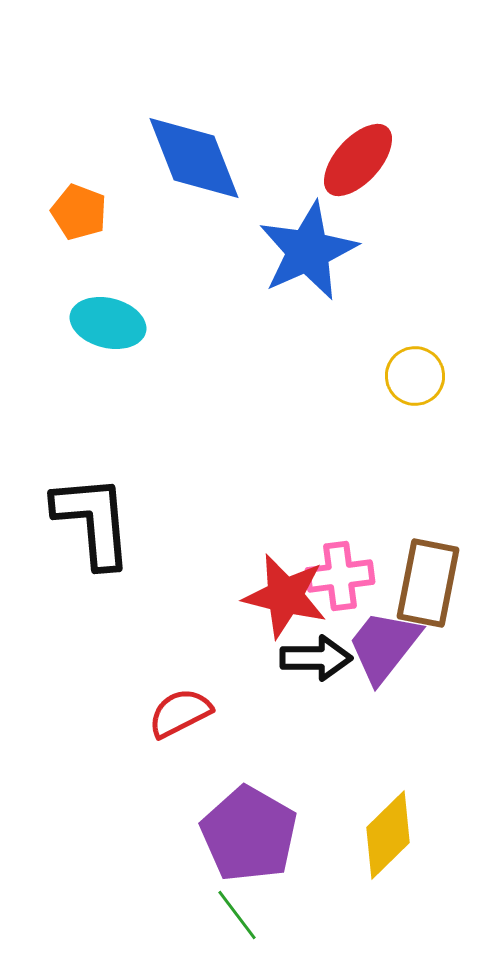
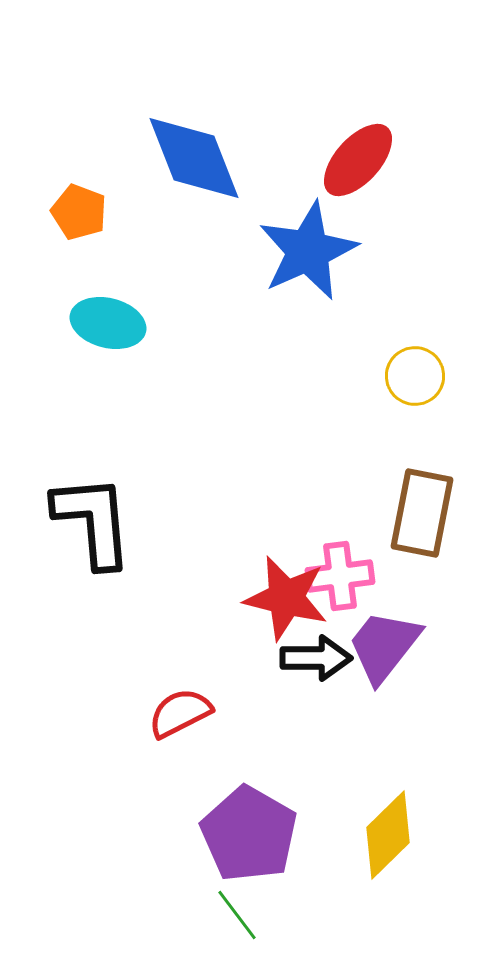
brown rectangle: moved 6 px left, 70 px up
red star: moved 1 px right, 2 px down
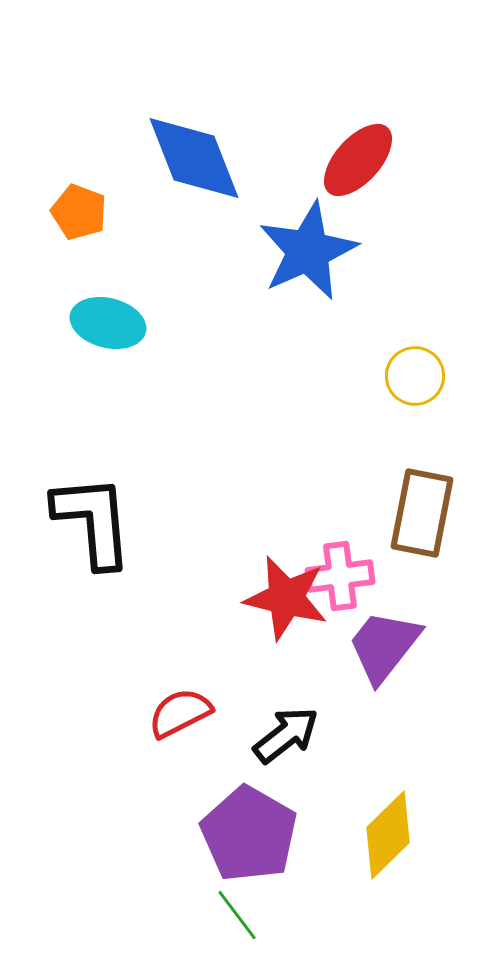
black arrow: moved 30 px left, 77 px down; rotated 38 degrees counterclockwise
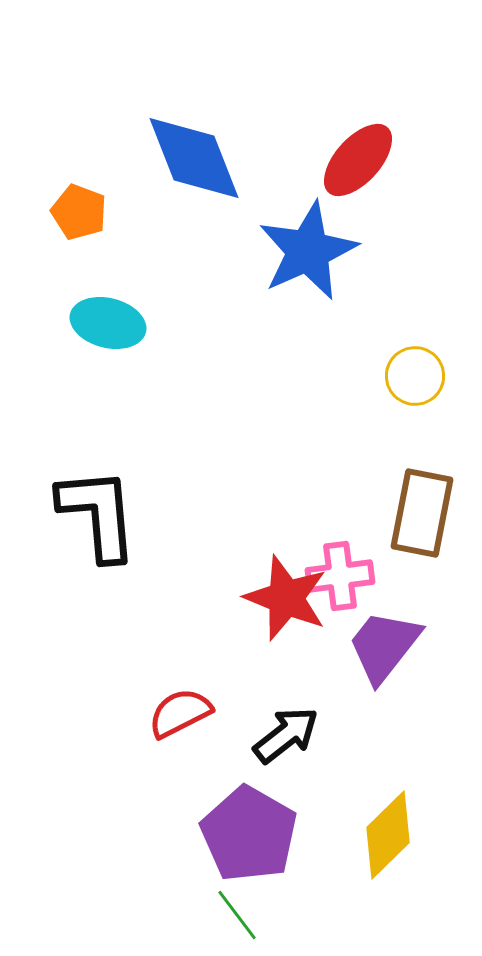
black L-shape: moved 5 px right, 7 px up
red star: rotated 8 degrees clockwise
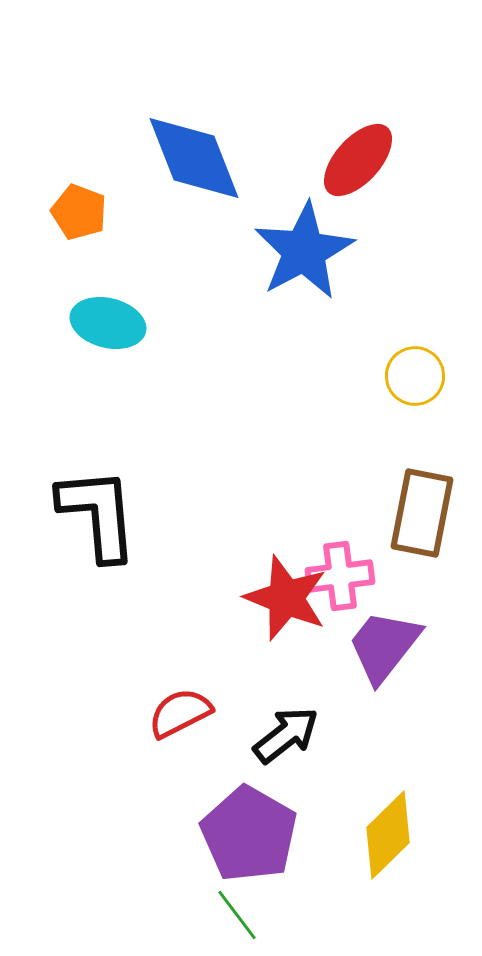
blue star: moved 4 px left; rotated 4 degrees counterclockwise
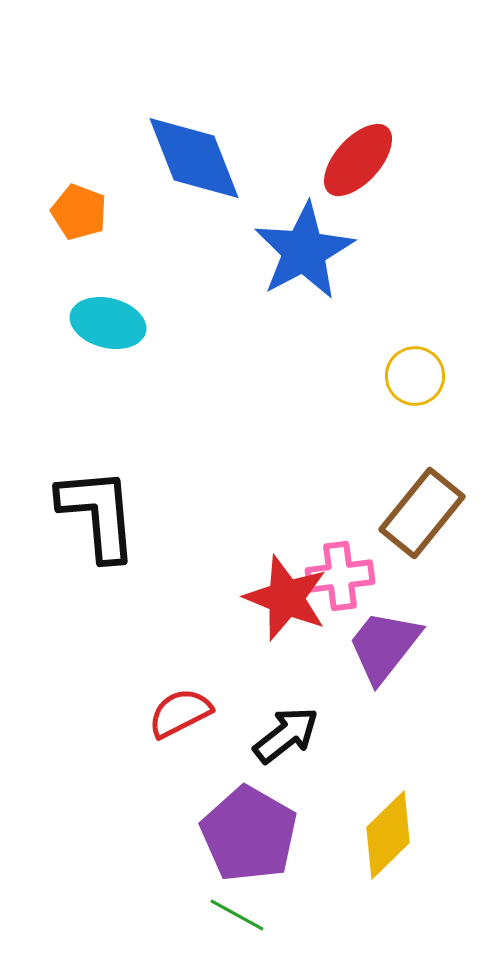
brown rectangle: rotated 28 degrees clockwise
green line: rotated 24 degrees counterclockwise
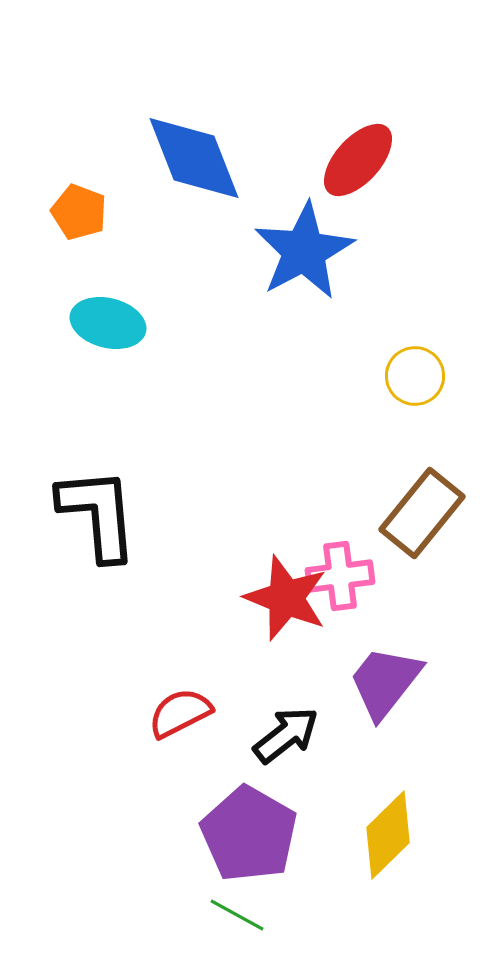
purple trapezoid: moved 1 px right, 36 px down
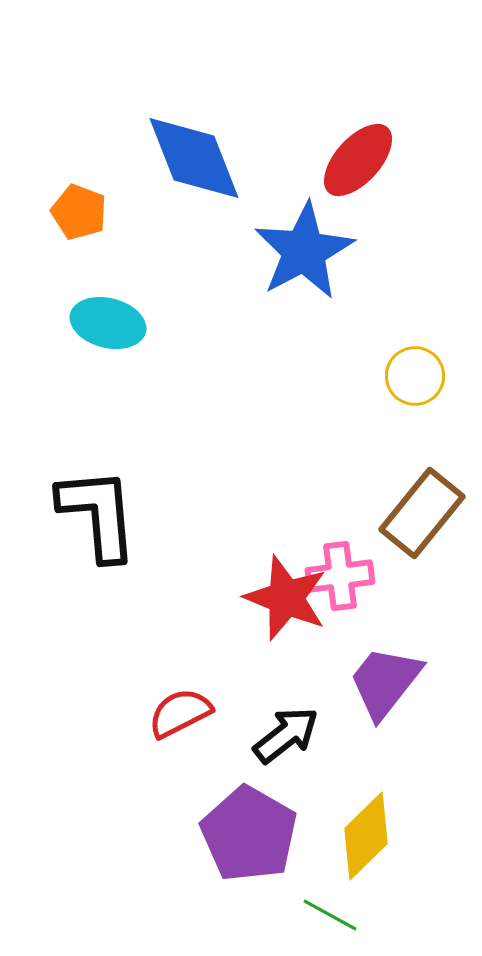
yellow diamond: moved 22 px left, 1 px down
green line: moved 93 px right
